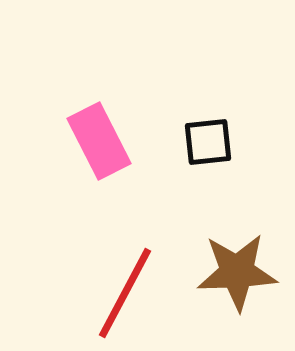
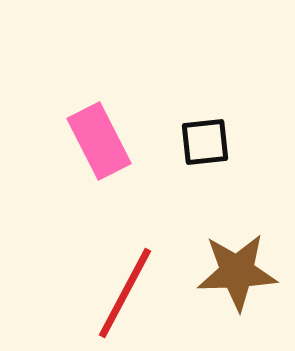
black square: moved 3 px left
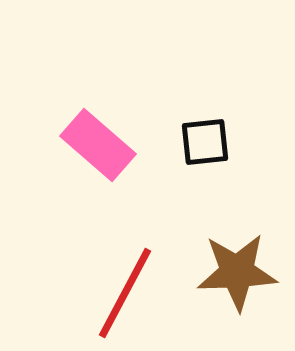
pink rectangle: moved 1 px left, 4 px down; rotated 22 degrees counterclockwise
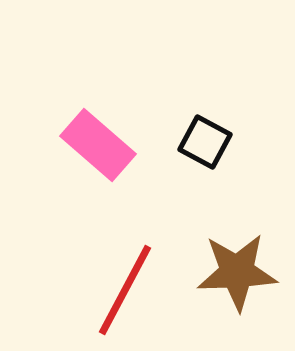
black square: rotated 34 degrees clockwise
red line: moved 3 px up
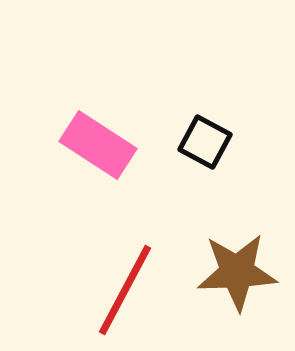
pink rectangle: rotated 8 degrees counterclockwise
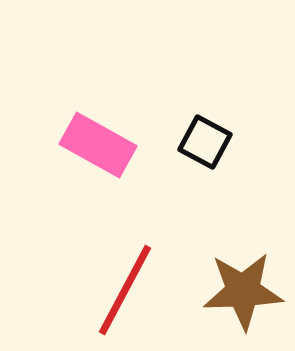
pink rectangle: rotated 4 degrees counterclockwise
brown star: moved 6 px right, 19 px down
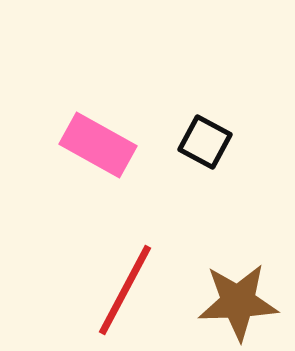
brown star: moved 5 px left, 11 px down
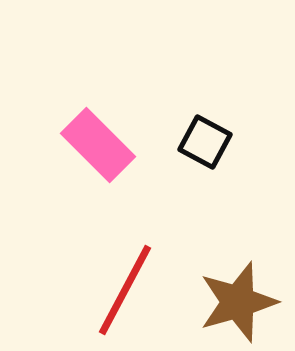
pink rectangle: rotated 16 degrees clockwise
brown star: rotated 14 degrees counterclockwise
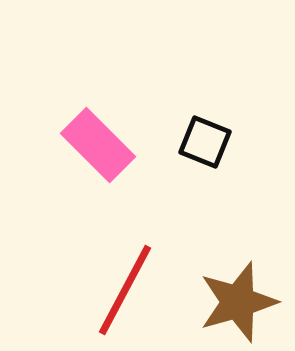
black square: rotated 6 degrees counterclockwise
